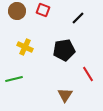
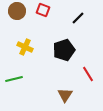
black pentagon: rotated 10 degrees counterclockwise
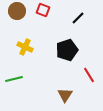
black pentagon: moved 3 px right
red line: moved 1 px right, 1 px down
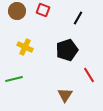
black line: rotated 16 degrees counterclockwise
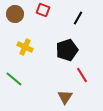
brown circle: moved 2 px left, 3 px down
red line: moved 7 px left
green line: rotated 54 degrees clockwise
brown triangle: moved 2 px down
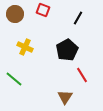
black pentagon: rotated 10 degrees counterclockwise
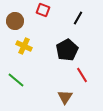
brown circle: moved 7 px down
yellow cross: moved 1 px left, 1 px up
green line: moved 2 px right, 1 px down
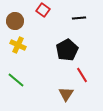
red square: rotated 16 degrees clockwise
black line: moved 1 px right; rotated 56 degrees clockwise
yellow cross: moved 6 px left, 1 px up
brown triangle: moved 1 px right, 3 px up
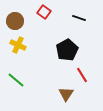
red square: moved 1 px right, 2 px down
black line: rotated 24 degrees clockwise
